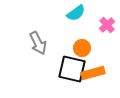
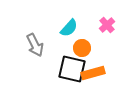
cyan semicircle: moved 7 px left, 15 px down; rotated 12 degrees counterclockwise
gray arrow: moved 3 px left, 2 px down
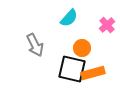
cyan semicircle: moved 10 px up
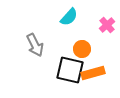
cyan semicircle: moved 1 px up
orange circle: moved 1 px down
black square: moved 2 px left, 1 px down
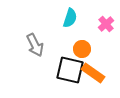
cyan semicircle: moved 1 px right, 1 px down; rotated 24 degrees counterclockwise
pink cross: moved 1 px left, 1 px up
orange rectangle: rotated 50 degrees clockwise
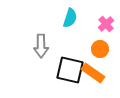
gray arrow: moved 6 px right, 1 px down; rotated 25 degrees clockwise
orange circle: moved 18 px right
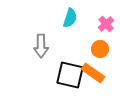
black square: moved 5 px down
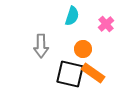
cyan semicircle: moved 2 px right, 2 px up
orange circle: moved 17 px left
black square: moved 1 px up
